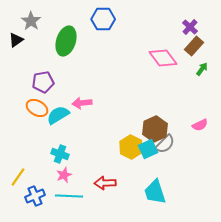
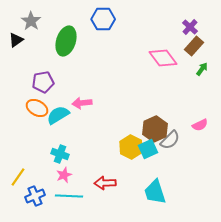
gray semicircle: moved 5 px right, 4 px up
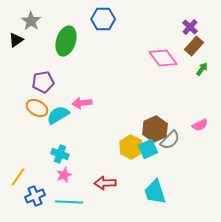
cyan line: moved 6 px down
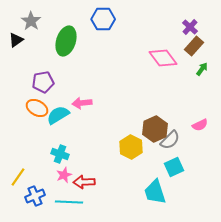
cyan square: moved 26 px right, 18 px down
red arrow: moved 21 px left, 1 px up
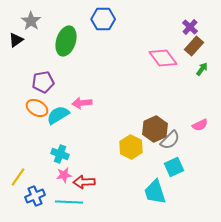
pink star: rotated 14 degrees clockwise
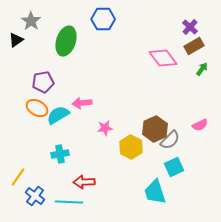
brown rectangle: rotated 18 degrees clockwise
cyan cross: rotated 30 degrees counterclockwise
pink star: moved 41 px right, 47 px up
blue cross: rotated 30 degrees counterclockwise
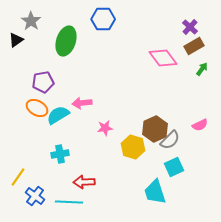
yellow hexagon: moved 2 px right; rotated 10 degrees counterclockwise
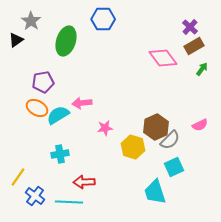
brown hexagon: moved 1 px right, 2 px up
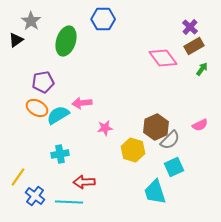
yellow hexagon: moved 3 px down
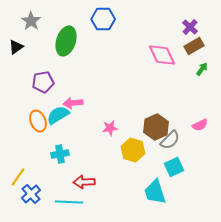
black triangle: moved 7 px down
pink diamond: moved 1 px left, 3 px up; rotated 12 degrees clockwise
pink arrow: moved 9 px left
orange ellipse: moved 1 px right, 13 px down; rotated 40 degrees clockwise
pink star: moved 5 px right
blue cross: moved 4 px left, 2 px up; rotated 12 degrees clockwise
